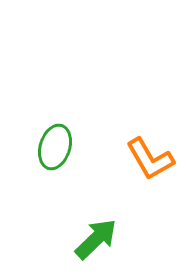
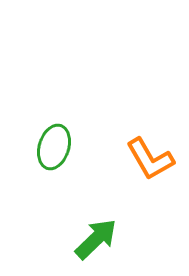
green ellipse: moved 1 px left
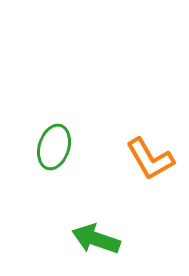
green arrow: rotated 117 degrees counterclockwise
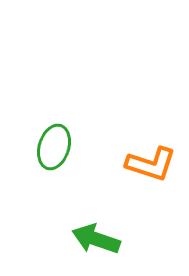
orange L-shape: moved 1 px right, 5 px down; rotated 42 degrees counterclockwise
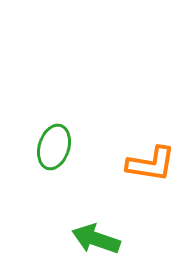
orange L-shape: rotated 9 degrees counterclockwise
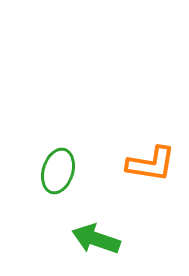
green ellipse: moved 4 px right, 24 px down
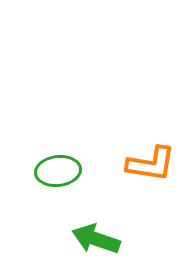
green ellipse: rotated 66 degrees clockwise
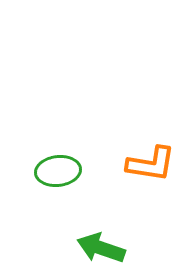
green arrow: moved 5 px right, 9 px down
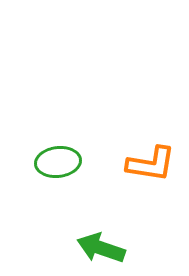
green ellipse: moved 9 px up
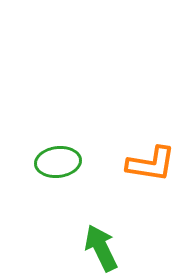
green arrow: rotated 45 degrees clockwise
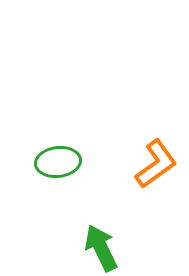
orange L-shape: moved 5 px right; rotated 45 degrees counterclockwise
